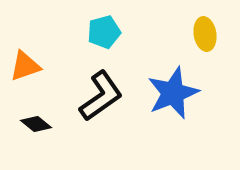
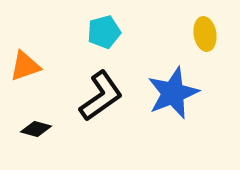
black diamond: moved 5 px down; rotated 24 degrees counterclockwise
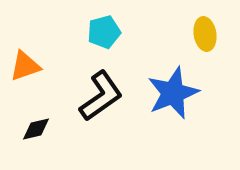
black diamond: rotated 28 degrees counterclockwise
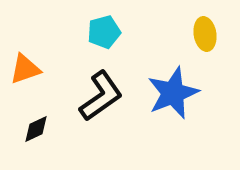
orange triangle: moved 3 px down
black diamond: rotated 12 degrees counterclockwise
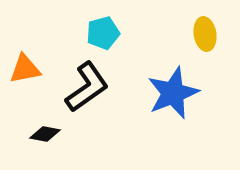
cyan pentagon: moved 1 px left, 1 px down
orange triangle: rotated 8 degrees clockwise
black L-shape: moved 14 px left, 9 px up
black diamond: moved 9 px right, 5 px down; rotated 36 degrees clockwise
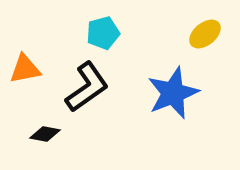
yellow ellipse: rotated 60 degrees clockwise
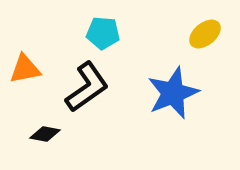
cyan pentagon: rotated 20 degrees clockwise
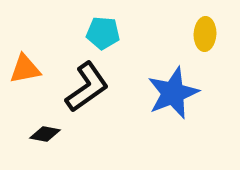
yellow ellipse: rotated 48 degrees counterclockwise
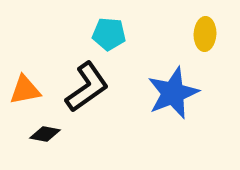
cyan pentagon: moved 6 px right, 1 px down
orange triangle: moved 21 px down
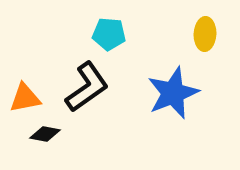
orange triangle: moved 8 px down
